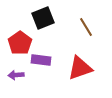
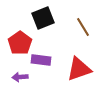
brown line: moved 3 px left
red triangle: moved 1 px left, 1 px down
purple arrow: moved 4 px right, 2 px down
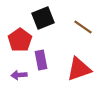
brown line: rotated 24 degrees counterclockwise
red pentagon: moved 3 px up
purple rectangle: rotated 72 degrees clockwise
purple arrow: moved 1 px left, 2 px up
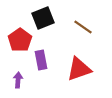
purple arrow: moved 1 px left, 5 px down; rotated 98 degrees clockwise
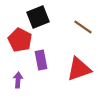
black square: moved 5 px left, 1 px up
red pentagon: rotated 10 degrees counterclockwise
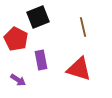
brown line: rotated 42 degrees clockwise
red pentagon: moved 4 px left, 1 px up
red triangle: rotated 36 degrees clockwise
purple arrow: rotated 119 degrees clockwise
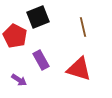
red pentagon: moved 1 px left, 3 px up
purple rectangle: rotated 18 degrees counterclockwise
purple arrow: moved 1 px right
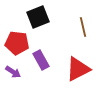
red pentagon: moved 2 px right, 7 px down; rotated 20 degrees counterclockwise
red triangle: moved 1 px left; rotated 44 degrees counterclockwise
purple arrow: moved 6 px left, 8 px up
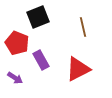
red pentagon: rotated 15 degrees clockwise
purple arrow: moved 2 px right, 6 px down
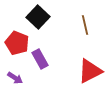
black square: rotated 25 degrees counterclockwise
brown line: moved 2 px right, 2 px up
purple rectangle: moved 1 px left, 1 px up
red triangle: moved 12 px right, 2 px down
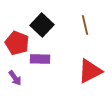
black square: moved 4 px right, 8 px down
purple rectangle: rotated 60 degrees counterclockwise
purple arrow: rotated 21 degrees clockwise
